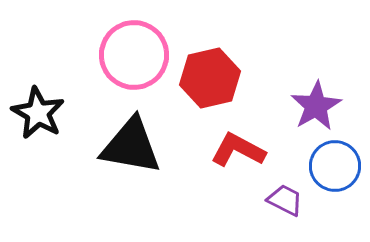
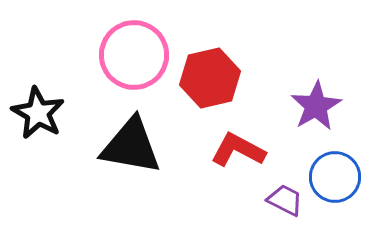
blue circle: moved 11 px down
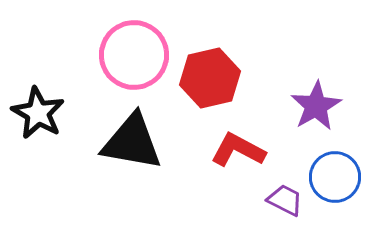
black triangle: moved 1 px right, 4 px up
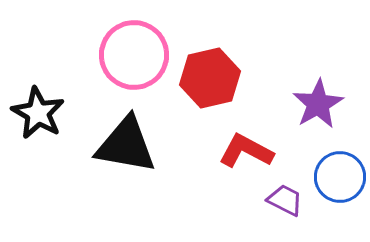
purple star: moved 2 px right, 2 px up
black triangle: moved 6 px left, 3 px down
red L-shape: moved 8 px right, 1 px down
blue circle: moved 5 px right
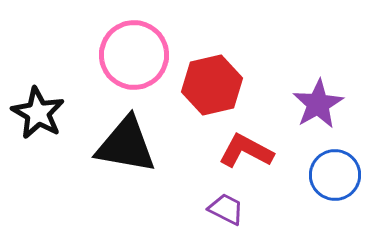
red hexagon: moved 2 px right, 7 px down
blue circle: moved 5 px left, 2 px up
purple trapezoid: moved 59 px left, 9 px down
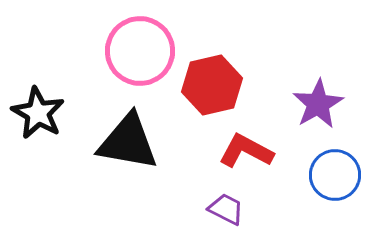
pink circle: moved 6 px right, 4 px up
black triangle: moved 2 px right, 3 px up
